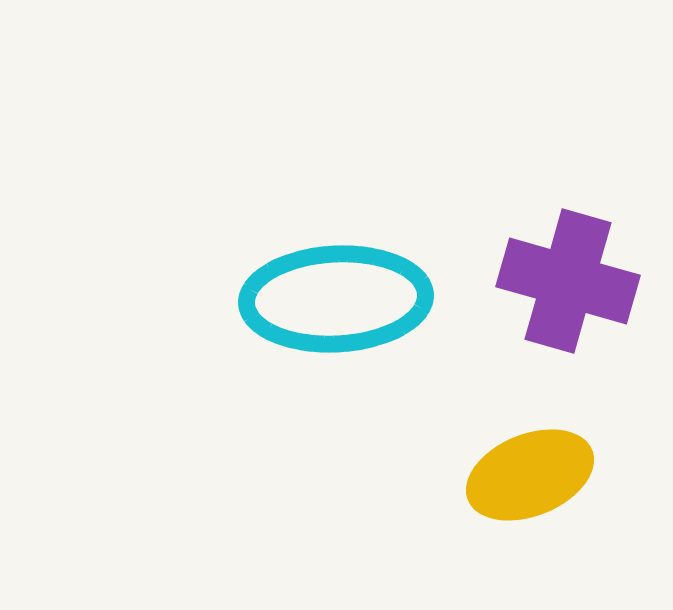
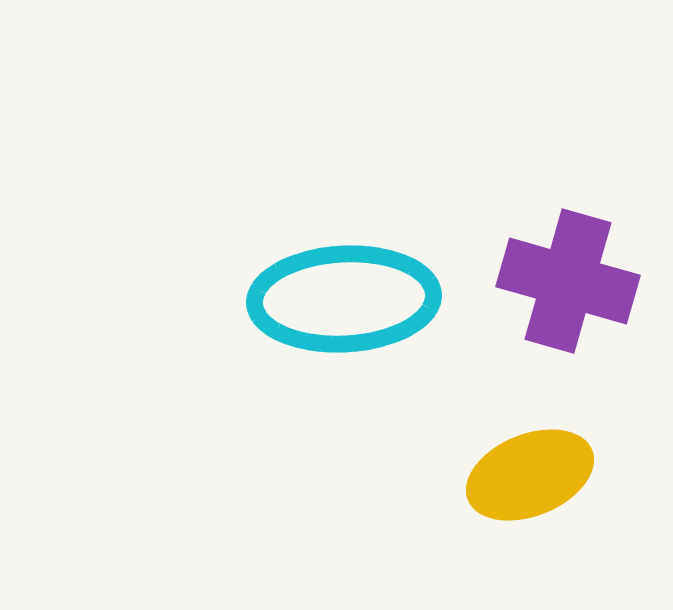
cyan ellipse: moved 8 px right
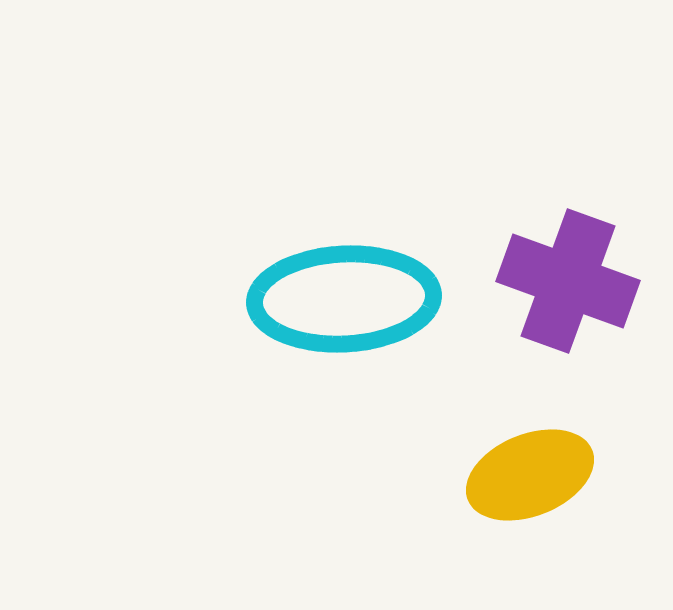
purple cross: rotated 4 degrees clockwise
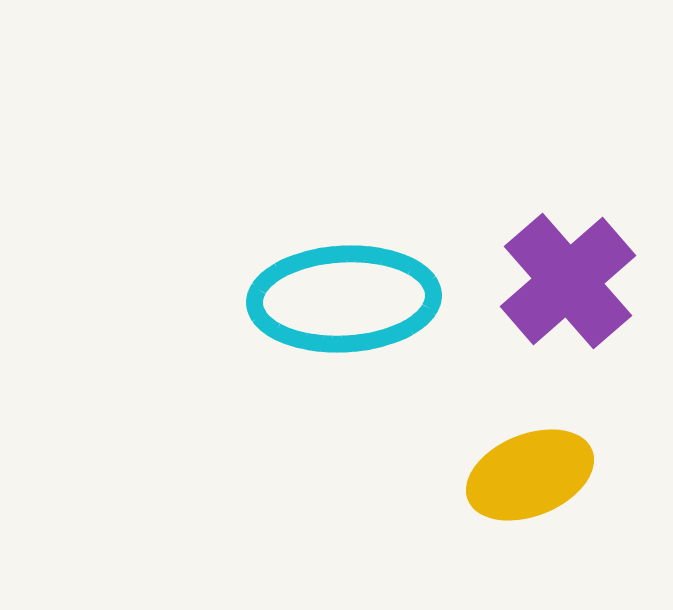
purple cross: rotated 29 degrees clockwise
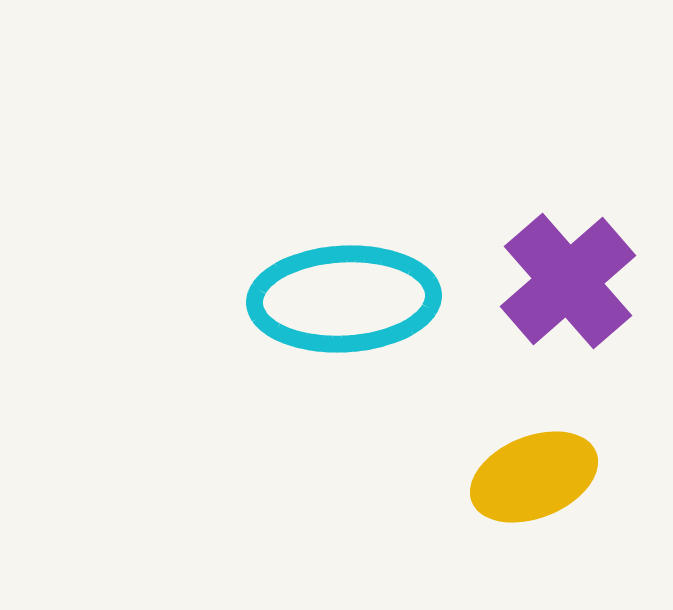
yellow ellipse: moved 4 px right, 2 px down
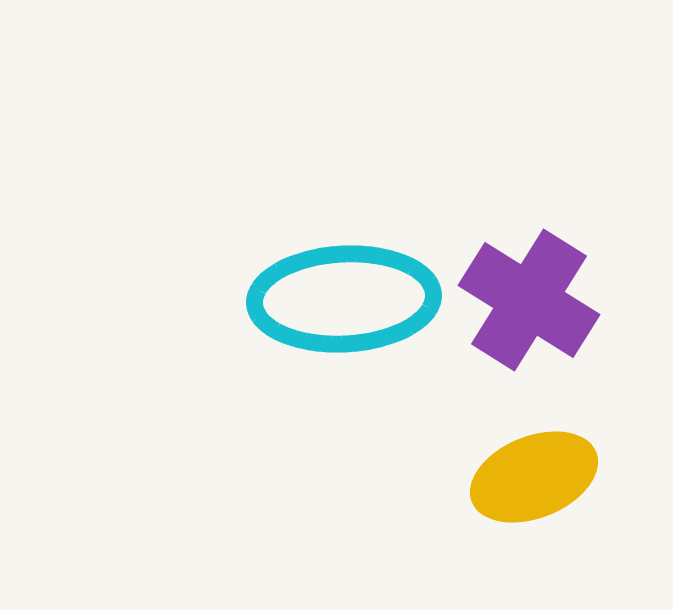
purple cross: moved 39 px left, 19 px down; rotated 17 degrees counterclockwise
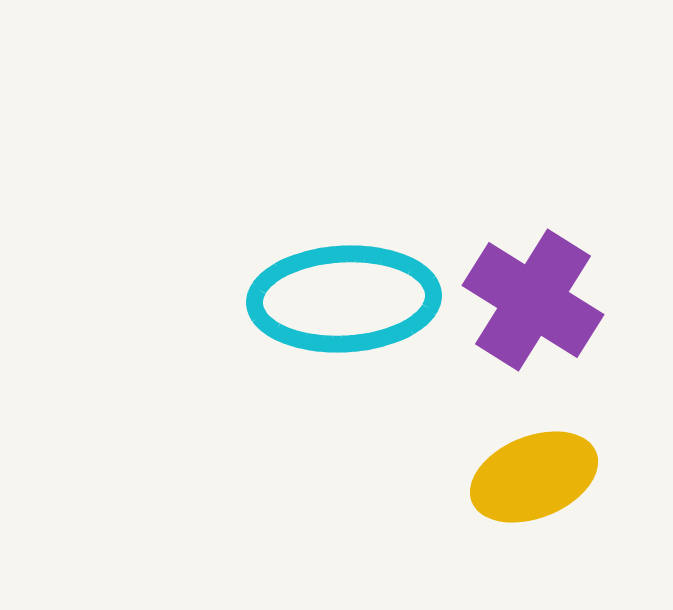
purple cross: moved 4 px right
